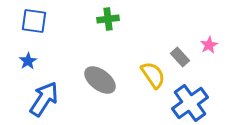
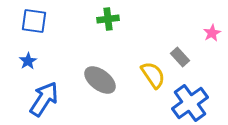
pink star: moved 3 px right, 12 px up
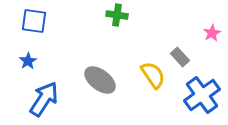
green cross: moved 9 px right, 4 px up; rotated 15 degrees clockwise
blue cross: moved 12 px right, 8 px up
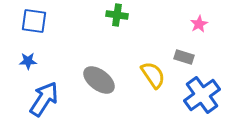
pink star: moved 13 px left, 9 px up
gray rectangle: moved 4 px right; rotated 30 degrees counterclockwise
blue star: rotated 30 degrees clockwise
gray ellipse: moved 1 px left
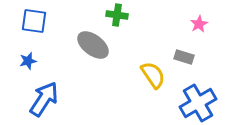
blue star: rotated 12 degrees counterclockwise
gray ellipse: moved 6 px left, 35 px up
blue cross: moved 4 px left, 8 px down; rotated 6 degrees clockwise
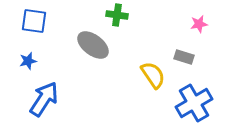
pink star: rotated 18 degrees clockwise
blue cross: moved 4 px left
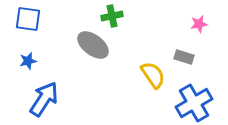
green cross: moved 5 px left, 1 px down; rotated 20 degrees counterclockwise
blue square: moved 6 px left, 2 px up
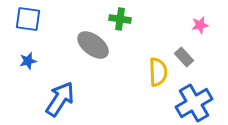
green cross: moved 8 px right, 3 px down; rotated 20 degrees clockwise
pink star: moved 1 px right, 1 px down
gray rectangle: rotated 30 degrees clockwise
yellow semicircle: moved 5 px right, 3 px up; rotated 32 degrees clockwise
blue arrow: moved 16 px right
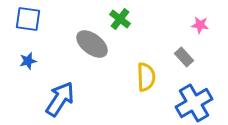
green cross: rotated 30 degrees clockwise
pink star: rotated 18 degrees clockwise
gray ellipse: moved 1 px left, 1 px up
yellow semicircle: moved 12 px left, 5 px down
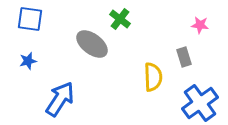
blue square: moved 2 px right
gray rectangle: rotated 24 degrees clockwise
yellow semicircle: moved 7 px right
blue cross: moved 6 px right; rotated 6 degrees counterclockwise
